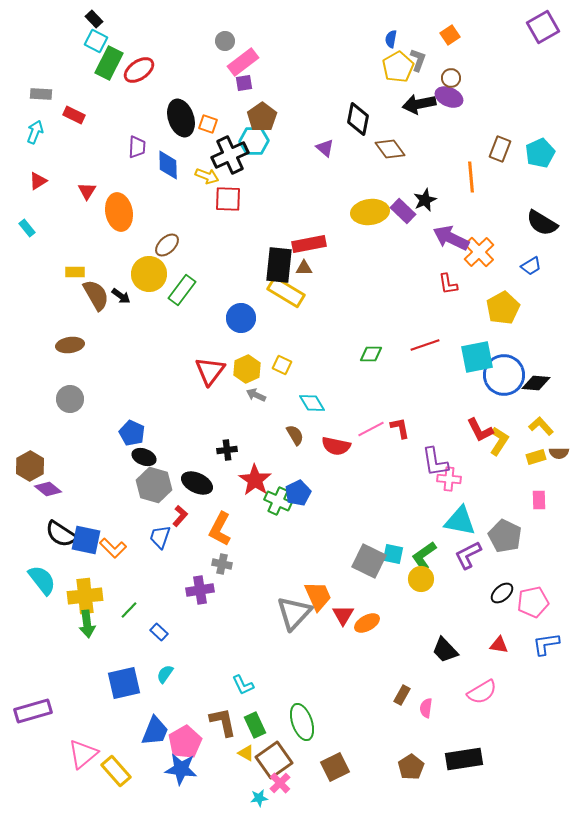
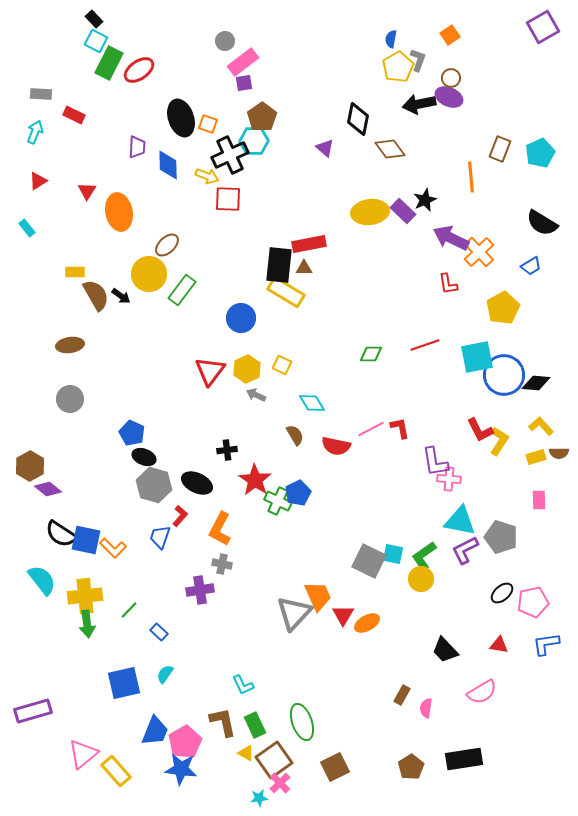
gray pentagon at (505, 536): moved 4 px left, 1 px down; rotated 8 degrees counterclockwise
purple L-shape at (468, 555): moved 3 px left, 5 px up
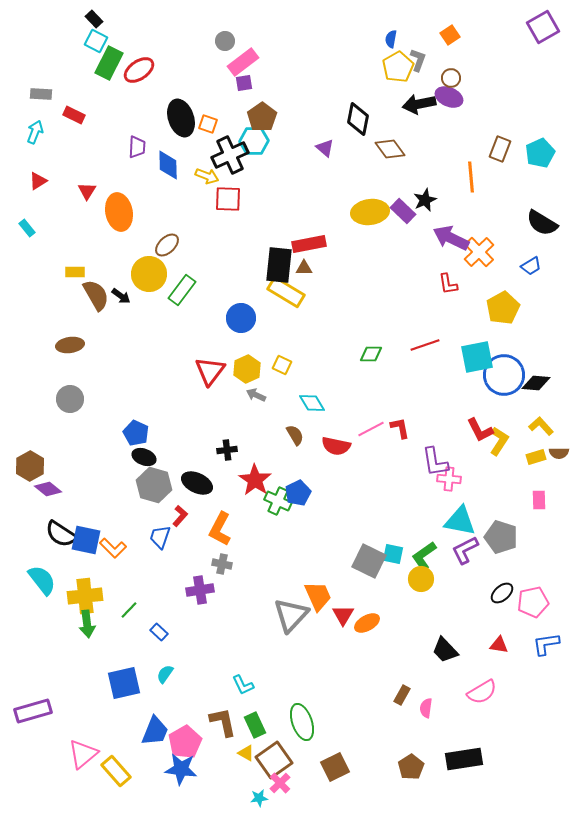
blue pentagon at (132, 433): moved 4 px right
gray triangle at (294, 613): moved 3 px left, 2 px down
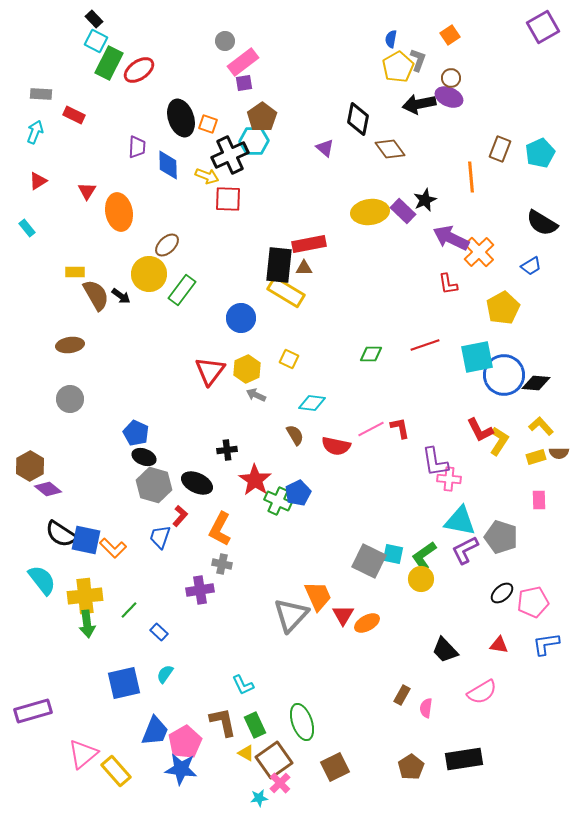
yellow square at (282, 365): moved 7 px right, 6 px up
cyan diamond at (312, 403): rotated 52 degrees counterclockwise
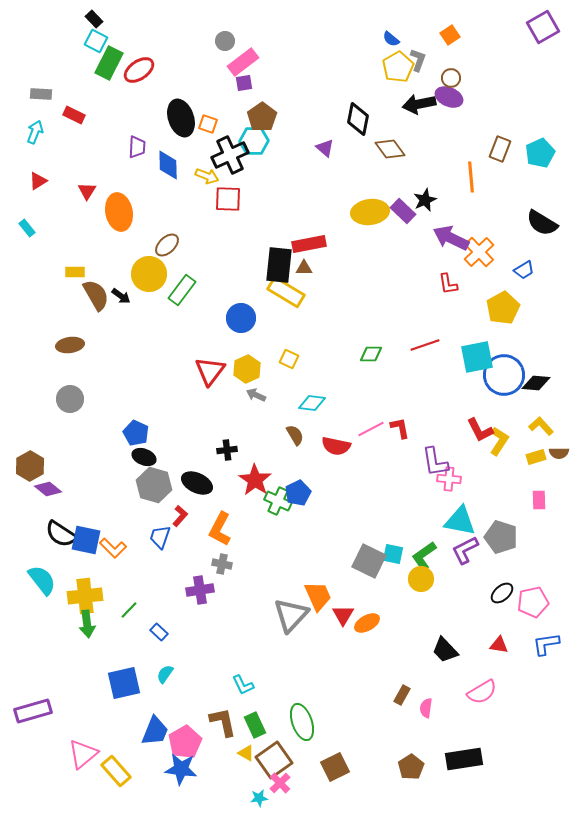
blue semicircle at (391, 39): rotated 60 degrees counterclockwise
blue trapezoid at (531, 266): moved 7 px left, 4 px down
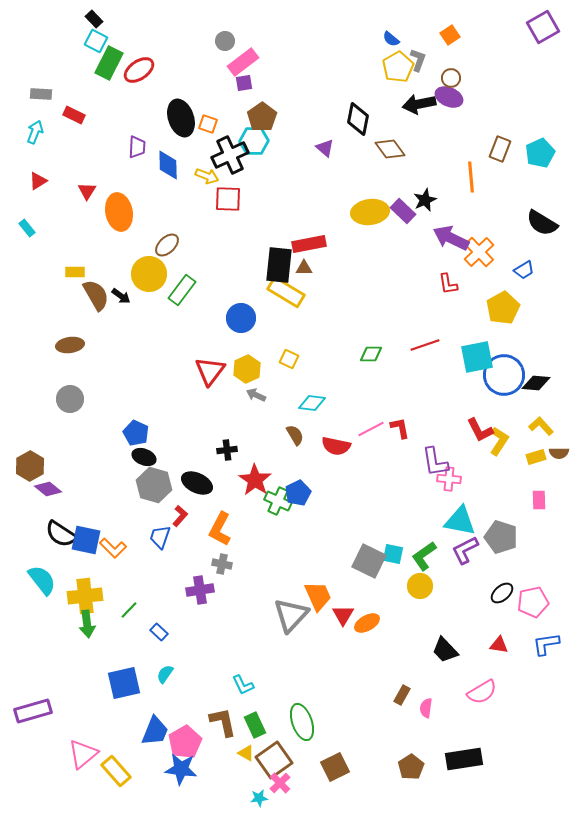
yellow circle at (421, 579): moved 1 px left, 7 px down
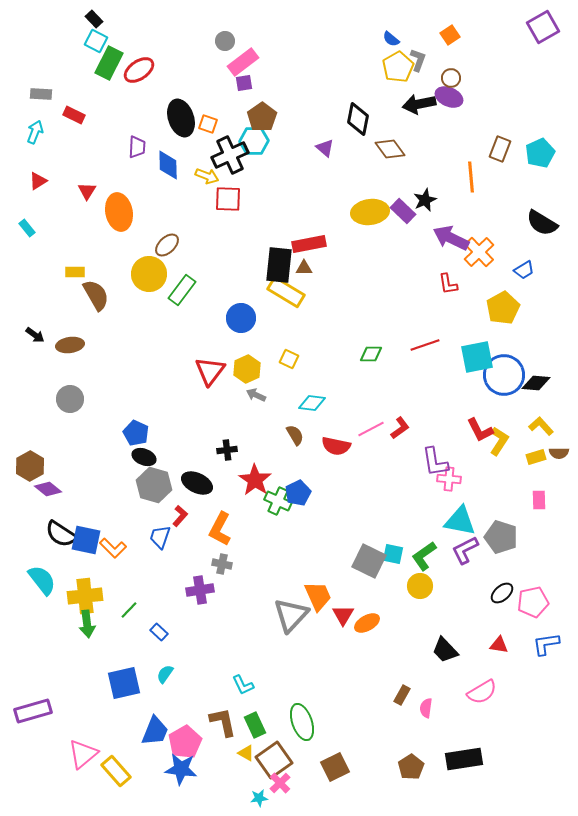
black arrow at (121, 296): moved 86 px left, 39 px down
red L-shape at (400, 428): rotated 65 degrees clockwise
